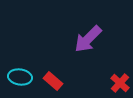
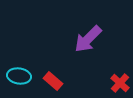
cyan ellipse: moved 1 px left, 1 px up
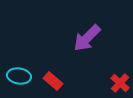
purple arrow: moved 1 px left, 1 px up
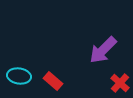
purple arrow: moved 16 px right, 12 px down
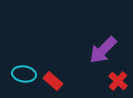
cyan ellipse: moved 5 px right, 2 px up
red cross: moved 2 px left, 2 px up
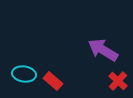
purple arrow: rotated 76 degrees clockwise
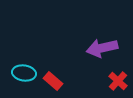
purple arrow: moved 1 px left, 2 px up; rotated 44 degrees counterclockwise
cyan ellipse: moved 1 px up
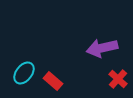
cyan ellipse: rotated 60 degrees counterclockwise
red cross: moved 2 px up
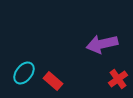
purple arrow: moved 4 px up
red cross: rotated 12 degrees clockwise
